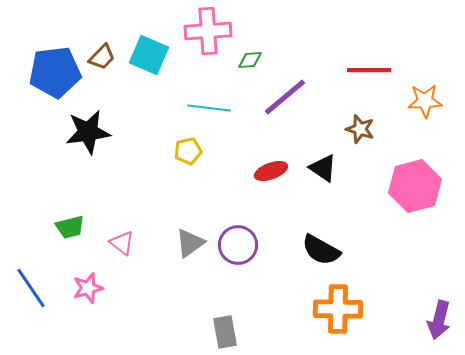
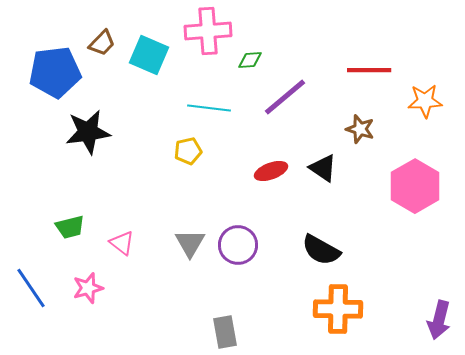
brown trapezoid: moved 14 px up
pink hexagon: rotated 15 degrees counterclockwise
gray triangle: rotated 24 degrees counterclockwise
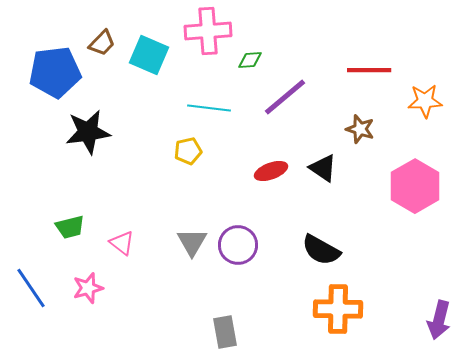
gray triangle: moved 2 px right, 1 px up
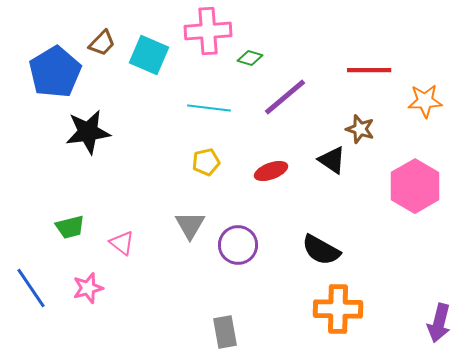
green diamond: moved 2 px up; rotated 20 degrees clockwise
blue pentagon: rotated 24 degrees counterclockwise
yellow pentagon: moved 18 px right, 11 px down
black triangle: moved 9 px right, 8 px up
gray triangle: moved 2 px left, 17 px up
purple arrow: moved 3 px down
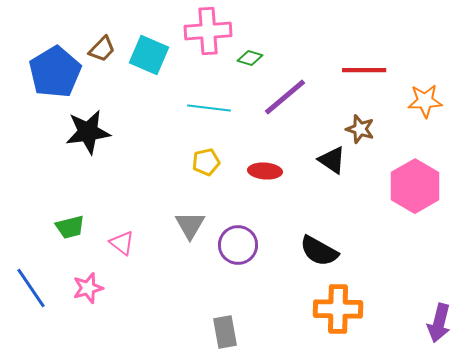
brown trapezoid: moved 6 px down
red line: moved 5 px left
red ellipse: moved 6 px left; rotated 24 degrees clockwise
black semicircle: moved 2 px left, 1 px down
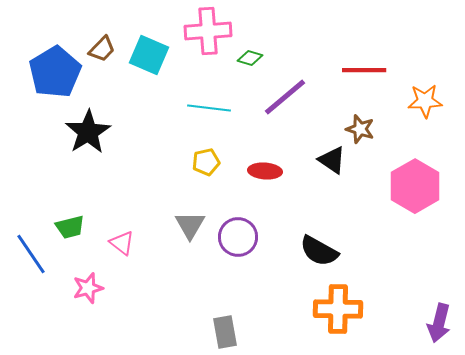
black star: rotated 24 degrees counterclockwise
purple circle: moved 8 px up
blue line: moved 34 px up
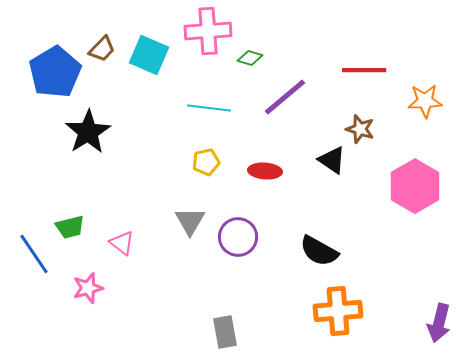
gray triangle: moved 4 px up
blue line: moved 3 px right
orange cross: moved 2 px down; rotated 6 degrees counterclockwise
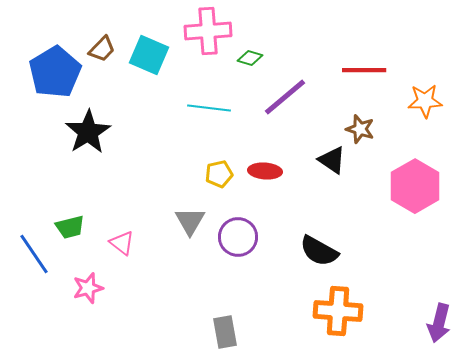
yellow pentagon: moved 13 px right, 12 px down
orange cross: rotated 9 degrees clockwise
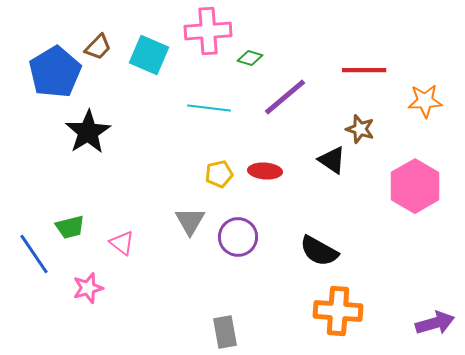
brown trapezoid: moved 4 px left, 2 px up
purple arrow: moved 4 px left; rotated 120 degrees counterclockwise
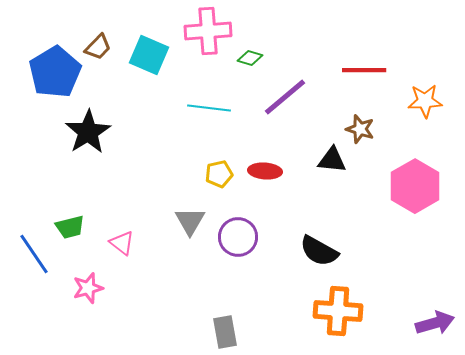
black triangle: rotated 28 degrees counterclockwise
